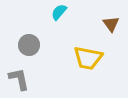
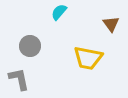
gray circle: moved 1 px right, 1 px down
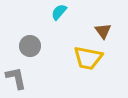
brown triangle: moved 8 px left, 7 px down
gray L-shape: moved 3 px left, 1 px up
